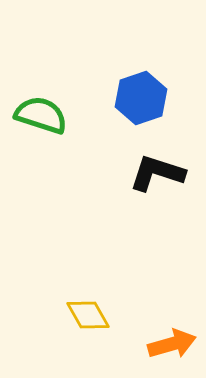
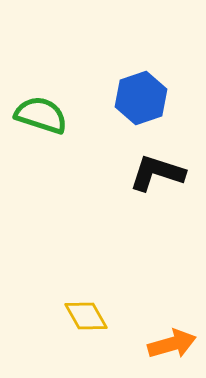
yellow diamond: moved 2 px left, 1 px down
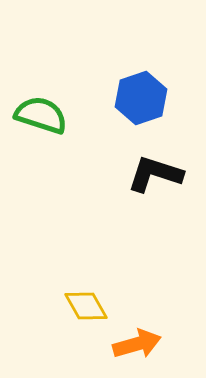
black L-shape: moved 2 px left, 1 px down
yellow diamond: moved 10 px up
orange arrow: moved 35 px left
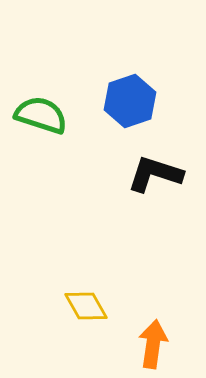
blue hexagon: moved 11 px left, 3 px down
orange arrow: moved 16 px right; rotated 66 degrees counterclockwise
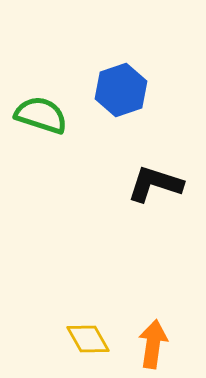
blue hexagon: moved 9 px left, 11 px up
black L-shape: moved 10 px down
yellow diamond: moved 2 px right, 33 px down
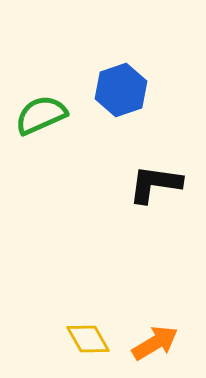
green semicircle: rotated 42 degrees counterclockwise
black L-shape: rotated 10 degrees counterclockwise
orange arrow: moved 2 px right, 1 px up; rotated 51 degrees clockwise
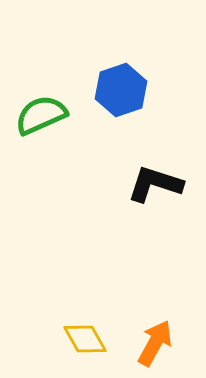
black L-shape: rotated 10 degrees clockwise
yellow diamond: moved 3 px left
orange arrow: rotated 30 degrees counterclockwise
